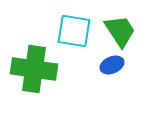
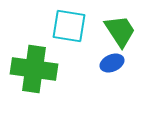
cyan square: moved 5 px left, 5 px up
blue ellipse: moved 2 px up
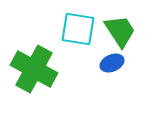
cyan square: moved 9 px right, 3 px down
green cross: rotated 21 degrees clockwise
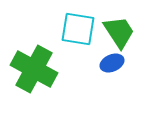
green trapezoid: moved 1 px left, 1 px down
